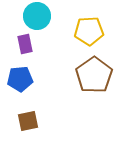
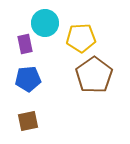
cyan circle: moved 8 px right, 7 px down
yellow pentagon: moved 8 px left, 7 px down
blue pentagon: moved 8 px right
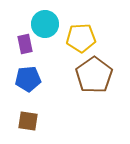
cyan circle: moved 1 px down
brown square: rotated 20 degrees clockwise
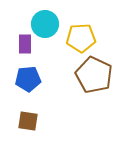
purple rectangle: rotated 12 degrees clockwise
brown pentagon: rotated 12 degrees counterclockwise
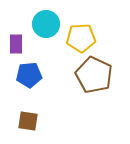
cyan circle: moved 1 px right
purple rectangle: moved 9 px left
blue pentagon: moved 1 px right, 4 px up
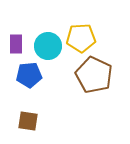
cyan circle: moved 2 px right, 22 px down
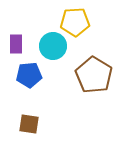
yellow pentagon: moved 6 px left, 16 px up
cyan circle: moved 5 px right
brown pentagon: rotated 6 degrees clockwise
brown square: moved 1 px right, 3 px down
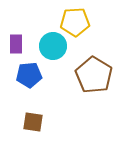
brown square: moved 4 px right, 2 px up
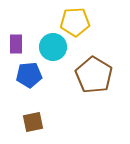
cyan circle: moved 1 px down
brown square: rotated 20 degrees counterclockwise
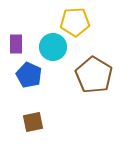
blue pentagon: rotated 30 degrees clockwise
